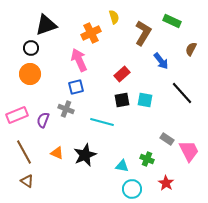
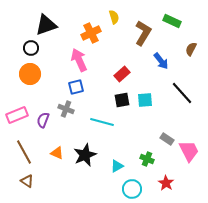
cyan square: rotated 14 degrees counterclockwise
cyan triangle: moved 5 px left; rotated 40 degrees counterclockwise
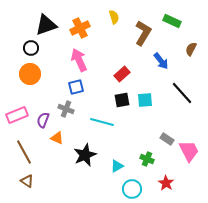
orange cross: moved 11 px left, 5 px up
orange triangle: moved 15 px up
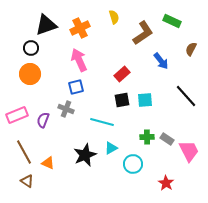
brown L-shape: rotated 25 degrees clockwise
black line: moved 4 px right, 3 px down
orange triangle: moved 9 px left, 25 px down
green cross: moved 22 px up; rotated 24 degrees counterclockwise
cyan triangle: moved 6 px left, 18 px up
cyan circle: moved 1 px right, 25 px up
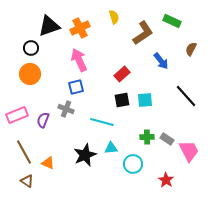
black triangle: moved 3 px right, 1 px down
cyan triangle: rotated 24 degrees clockwise
red star: moved 3 px up
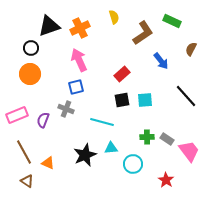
pink trapezoid: rotated 10 degrees counterclockwise
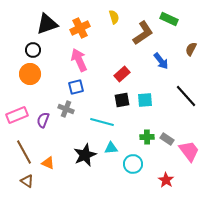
green rectangle: moved 3 px left, 2 px up
black triangle: moved 2 px left, 2 px up
black circle: moved 2 px right, 2 px down
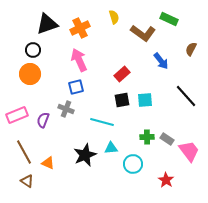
brown L-shape: rotated 70 degrees clockwise
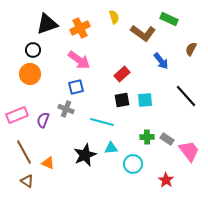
pink arrow: rotated 150 degrees clockwise
